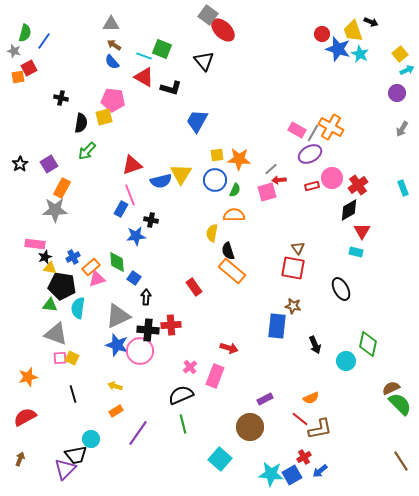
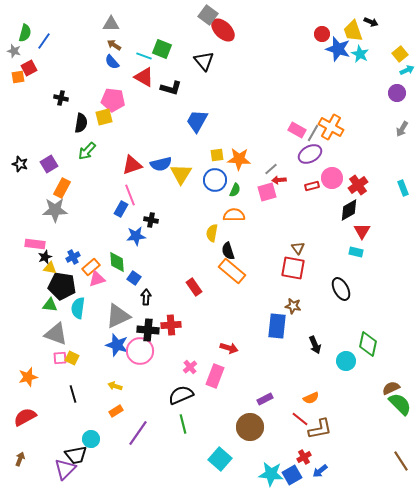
black star at (20, 164): rotated 21 degrees counterclockwise
blue semicircle at (161, 181): moved 17 px up
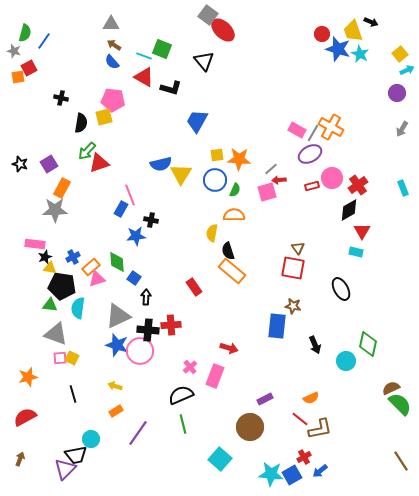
red triangle at (132, 165): moved 33 px left, 2 px up
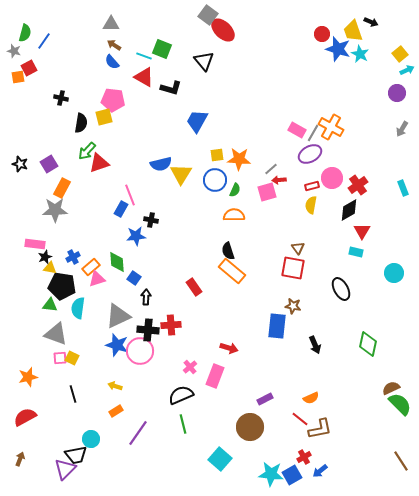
yellow semicircle at (212, 233): moved 99 px right, 28 px up
cyan circle at (346, 361): moved 48 px right, 88 px up
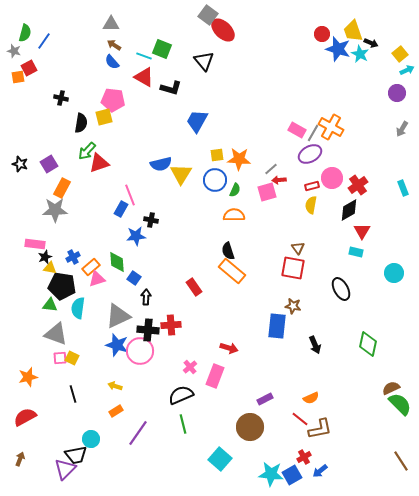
black arrow at (371, 22): moved 21 px down
